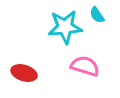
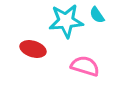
cyan star: moved 1 px right, 6 px up
red ellipse: moved 9 px right, 24 px up
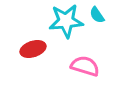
red ellipse: rotated 35 degrees counterclockwise
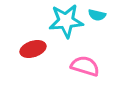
cyan semicircle: rotated 42 degrees counterclockwise
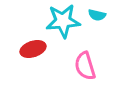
cyan star: moved 3 px left
pink semicircle: rotated 124 degrees counterclockwise
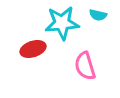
cyan semicircle: moved 1 px right
cyan star: moved 1 px left, 2 px down
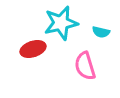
cyan semicircle: moved 3 px right, 17 px down
cyan star: moved 1 px left; rotated 8 degrees counterclockwise
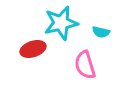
pink semicircle: moved 1 px up
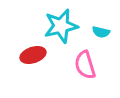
cyan star: moved 3 px down
red ellipse: moved 6 px down
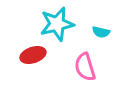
cyan star: moved 4 px left, 2 px up
pink semicircle: moved 2 px down
